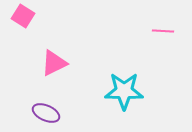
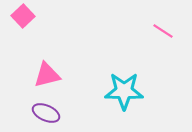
pink square: rotated 15 degrees clockwise
pink line: rotated 30 degrees clockwise
pink triangle: moved 7 px left, 12 px down; rotated 12 degrees clockwise
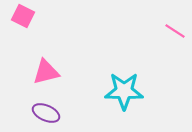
pink square: rotated 20 degrees counterclockwise
pink line: moved 12 px right
pink triangle: moved 1 px left, 3 px up
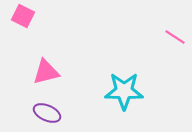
pink line: moved 6 px down
purple ellipse: moved 1 px right
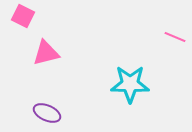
pink line: rotated 10 degrees counterclockwise
pink triangle: moved 19 px up
cyan star: moved 6 px right, 7 px up
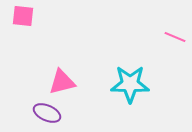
pink square: rotated 20 degrees counterclockwise
pink triangle: moved 16 px right, 29 px down
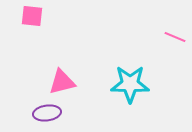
pink square: moved 9 px right
purple ellipse: rotated 32 degrees counterclockwise
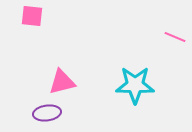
cyan star: moved 5 px right, 1 px down
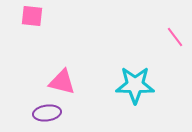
pink line: rotated 30 degrees clockwise
pink triangle: rotated 28 degrees clockwise
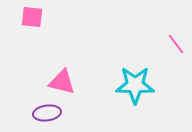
pink square: moved 1 px down
pink line: moved 1 px right, 7 px down
